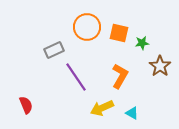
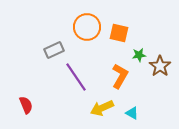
green star: moved 3 px left, 12 px down
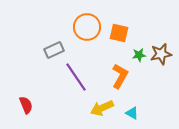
brown star: moved 1 px right, 12 px up; rotated 25 degrees clockwise
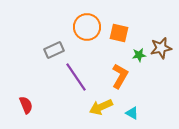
brown star: moved 6 px up
yellow arrow: moved 1 px left, 1 px up
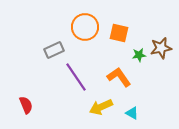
orange circle: moved 2 px left
orange L-shape: moved 1 px left, 1 px down; rotated 65 degrees counterclockwise
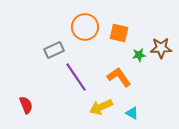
brown star: rotated 10 degrees clockwise
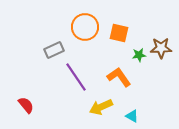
red semicircle: rotated 18 degrees counterclockwise
cyan triangle: moved 3 px down
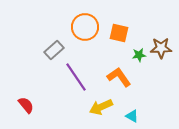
gray rectangle: rotated 18 degrees counterclockwise
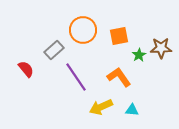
orange circle: moved 2 px left, 3 px down
orange square: moved 3 px down; rotated 24 degrees counterclockwise
green star: rotated 24 degrees counterclockwise
red semicircle: moved 36 px up
cyan triangle: moved 6 px up; rotated 24 degrees counterclockwise
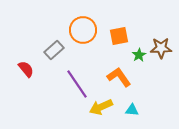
purple line: moved 1 px right, 7 px down
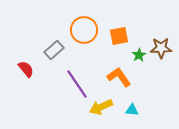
orange circle: moved 1 px right
